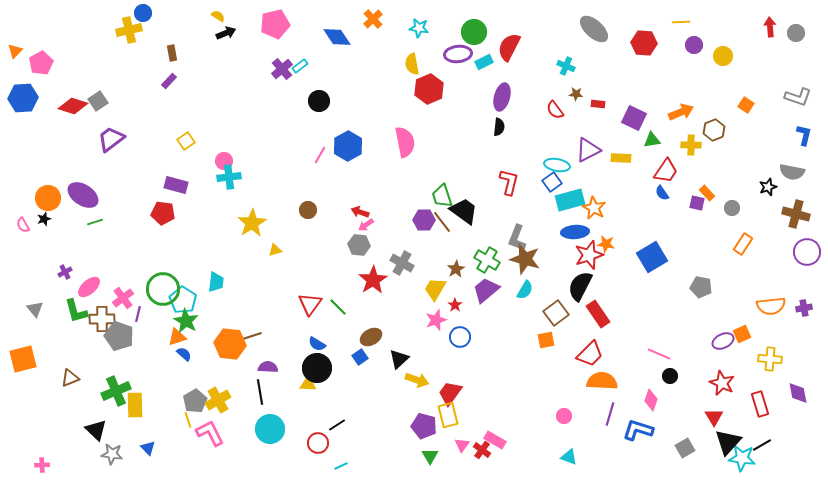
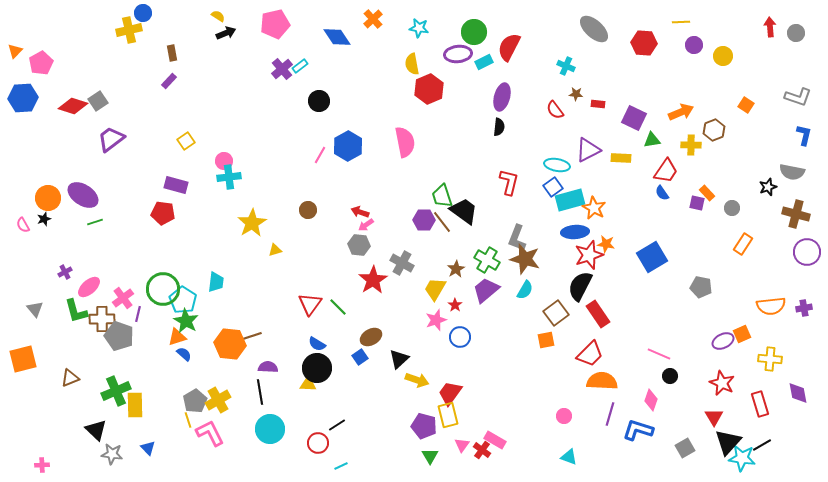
blue square at (552, 182): moved 1 px right, 5 px down
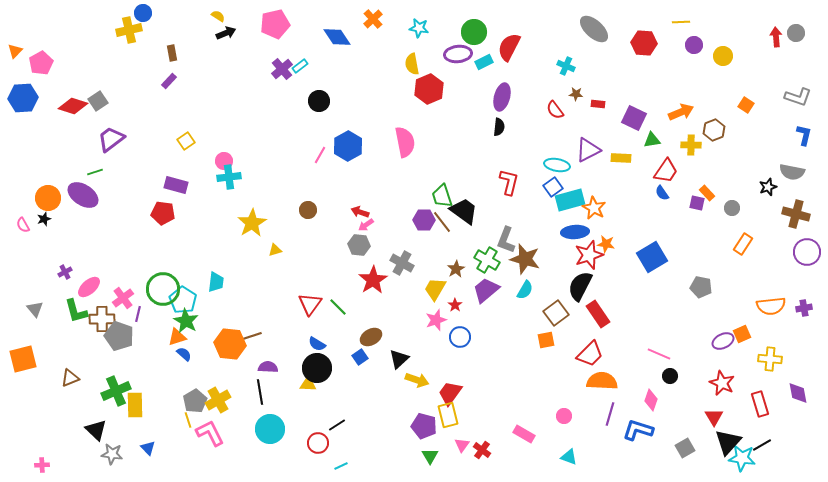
red arrow at (770, 27): moved 6 px right, 10 px down
green line at (95, 222): moved 50 px up
gray L-shape at (517, 238): moved 11 px left, 2 px down
pink rectangle at (495, 440): moved 29 px right, 6 px up
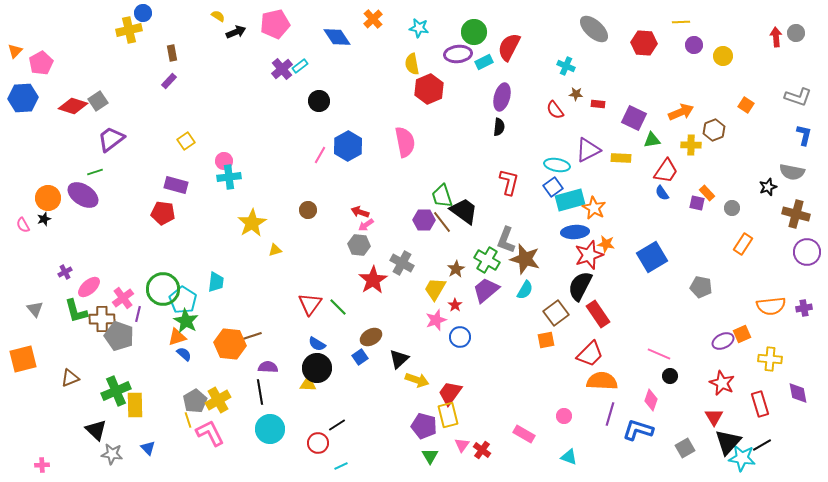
black arrow at (226, 33): moved 10 px right, 1 px up
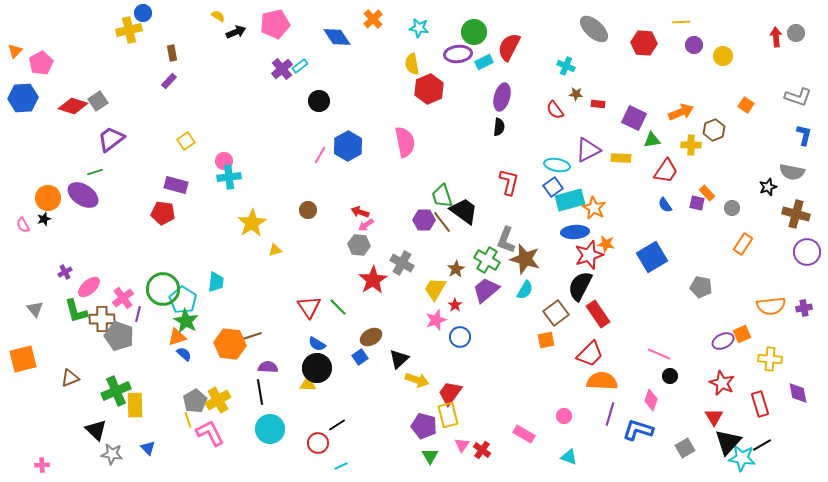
blue semicircle at (662, 193): moved 3 px right, 12 px down
red triangle at (310, 304): moved 1 px left, 3 px down; rotated 10 degrees counterclockwise
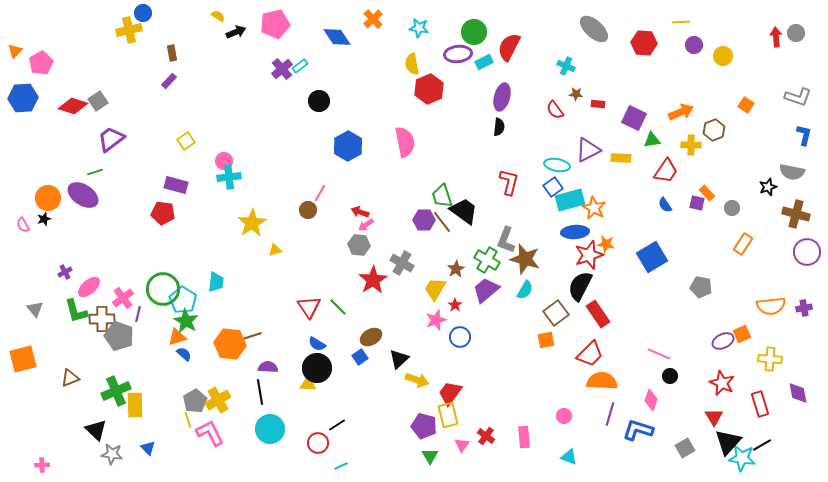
pink line at (320, 155): moved 38 px down
pink rectangle at (524, 434): moved 3 px down; rotated 55 degrees clockwise
red cross at (482, 450): moved 4 px right, 14 px up
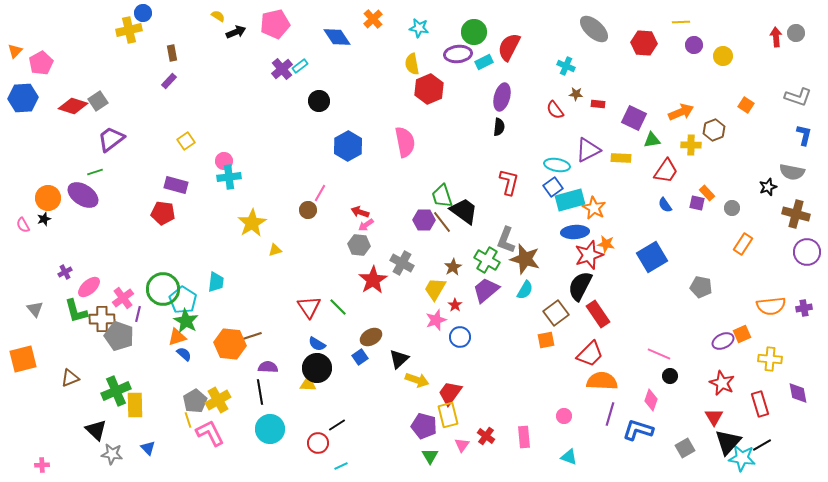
brown star at (456, 269): moved 3 px left, 2 px up
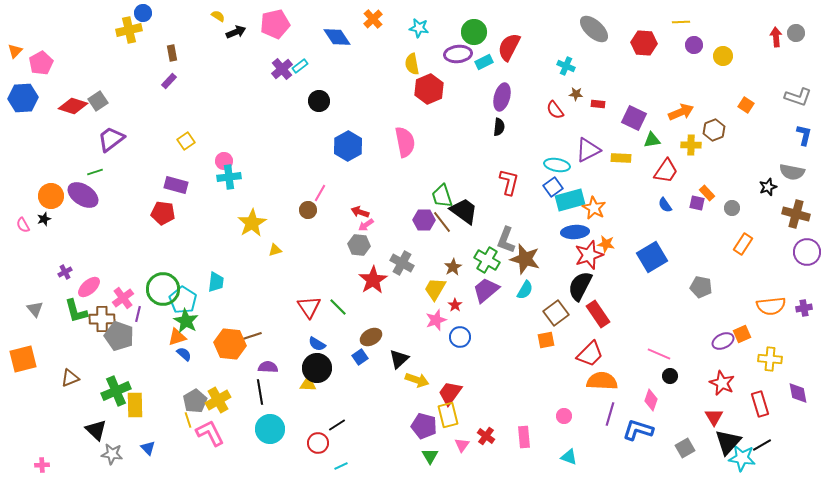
orange circle at (48, 198): moved 3 px right, 2 px up
